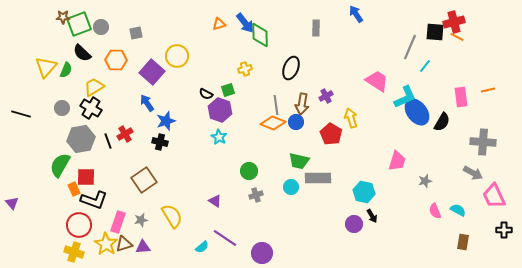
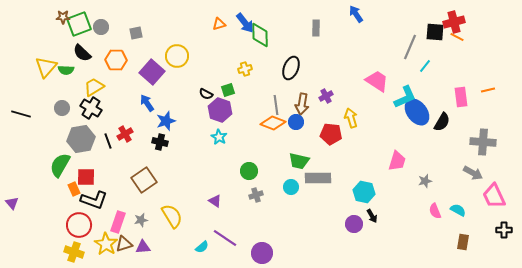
green semicircle at (66, 70): rotated 70 degrees clockwise
red pentagon at (331, 134): rotated 25 degrees counterclockwise
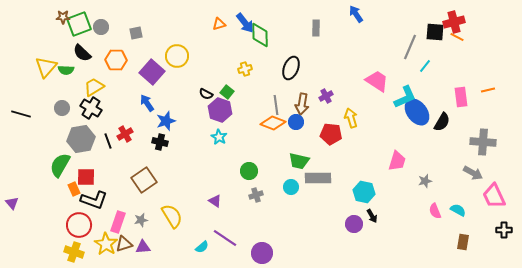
green square at (228, 90): moved 1 px left, 2 px down; rotated 32 degrees counterclockwise
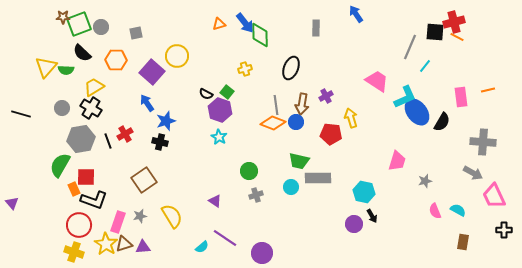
gray star at (141, 220): moved 1 px left, 4 px up
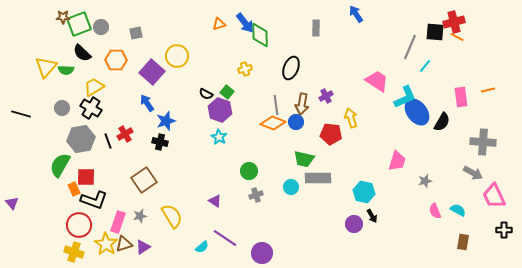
green trapezoid at (299, 161): moved 5 px right, 2 px up
purple triangle at (143, 247): rotated 28 degrees counterclockwise
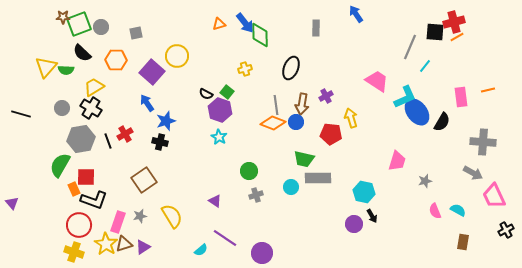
orange line at (457, 37): rotated 56 degrees counterclockwise
black cross at (504, 230): moved 2 px right; rotated 28 degrees counterclockwise
cyan semicircle at (202, 247): moved 1 px left, 3 px down
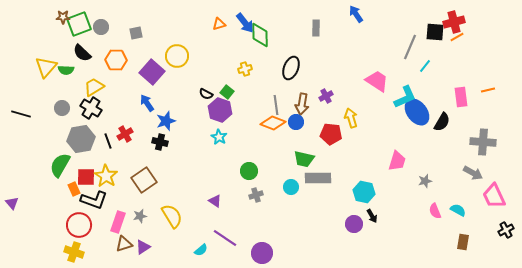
yellow star at (106, 244): moved 68 px up
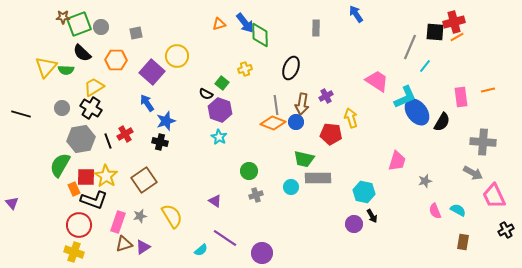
green square at (227, 92): moved 5 px left, 9 px up
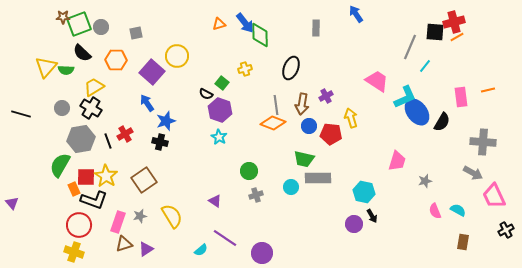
blue circle at (296, 122): moved 13 px right, 4 px down
purple triangle at (143, 247): moved 3 px right, 2 px down
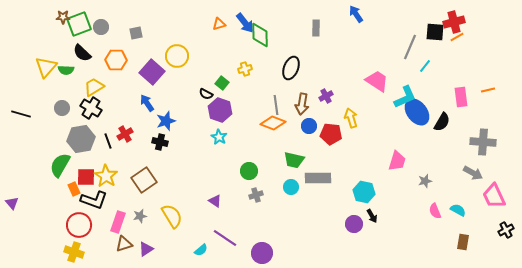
green trapezoid at (304, 159): moved 10 px left, 1 px down
